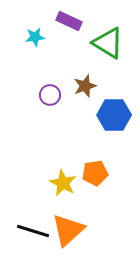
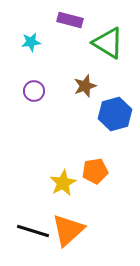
purple rectangle: moved 1 px right, 1 px up; rotated 10 degrees counterclockwise
cyan star: moved 4 px left, 5 px down
purple circle: moved 16 px left, 4 px up
blue hexagon: moved 1 px right, 1 px up; rotated 16 degrees counterclockwise
orange pentagon: moved 2 px up
yellow star: rotated 16 degrees clockwise
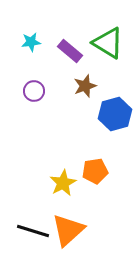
purple rectangle: moved 31 px down; rotated 25 degrees clockwise
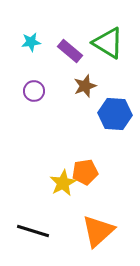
blue hexagon: rotated 20 degrees clockwise
orange pentagon: moved 10 px left, 1 px down
orange triangle: moved 30 px right, 1 px down
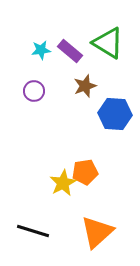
cyan star: moved 10 px right, 8 px down
orange triangle: moved 1 px left, 1 px down
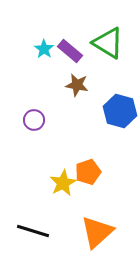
cyan star: moved 3 px right, 1 px up; rotated 30 degrees counterclockwise
brown star: moved 8 px left, 1 px up; rotated 30 degrees clockwise
purple circle: moved 29 px down
blue hexagon: moved 5 px right, 3 px up; rotated 12 degrees clockwise
orange pentagon: moved 3 px right; rotated 10 degrees counterclockwise
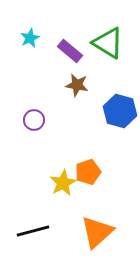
cyan star: moved 14 px left, 11 px up; rotated 12 degrees clockwise
black line: rotated 32 degrees counterclockwise
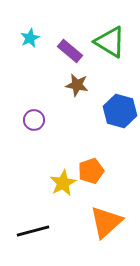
green triangle: moved 2 px right, 1 px up
orange pentagon: moved 3 px right, 1 px up
orange triangle: moved 9 px right, 10 px up
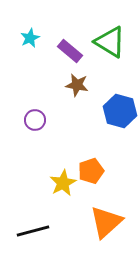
purple circle: moved 1 px right
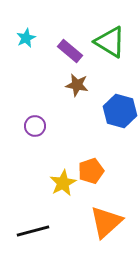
cyan star: moved 4 px left
purple circle: moved 6 px down
